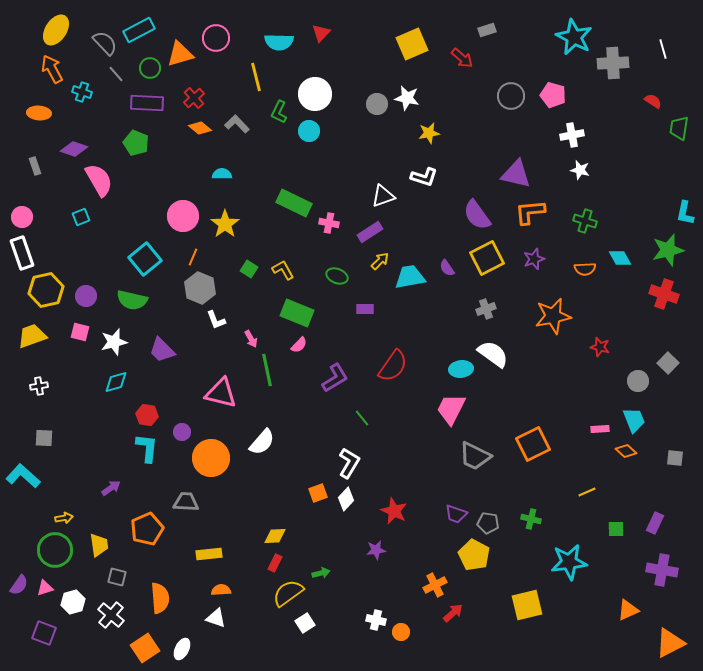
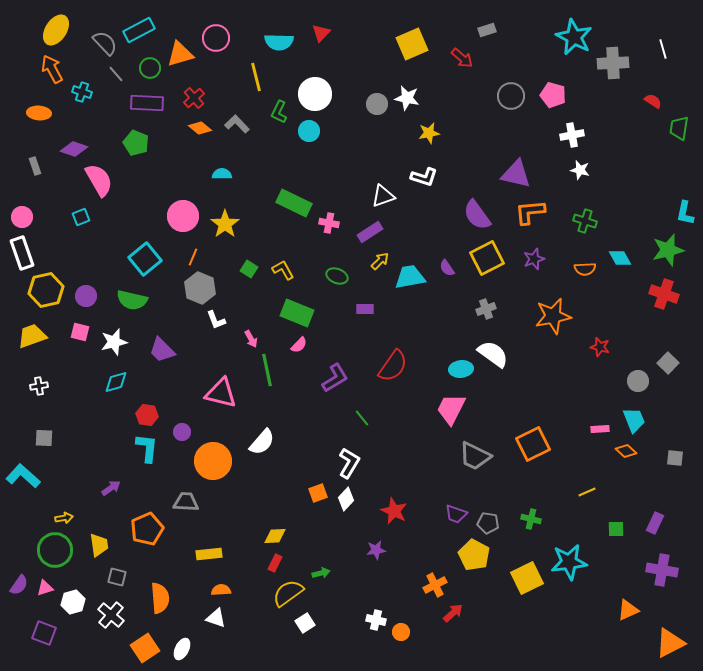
orange circle at (211, 458): moved 2 px right, 3 px down
yellow square at (527, 605): moved 27 px up; rotated 12 degrees counterclockwise
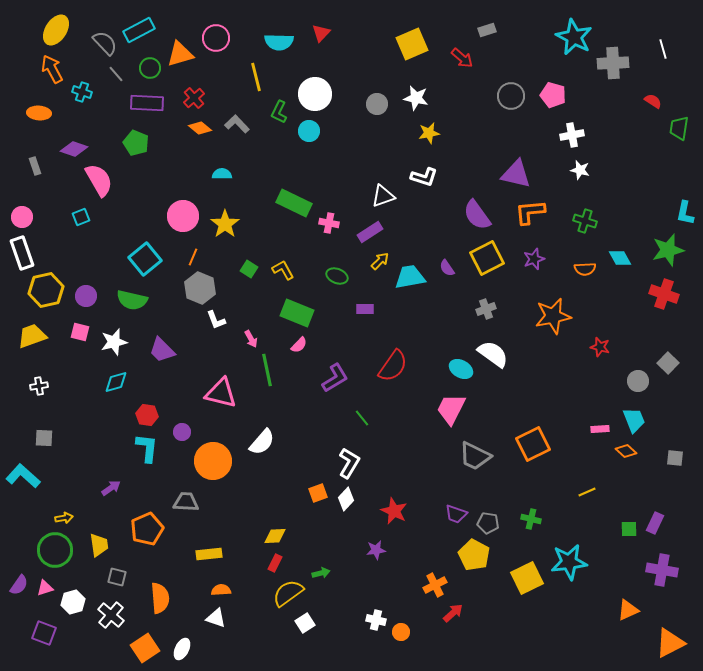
white star at (407, 98): moved 9 px right
cyan ellipse at (461, 369): rotated 35 degrees clockwise
green square at (616, 529): moved 13 px right
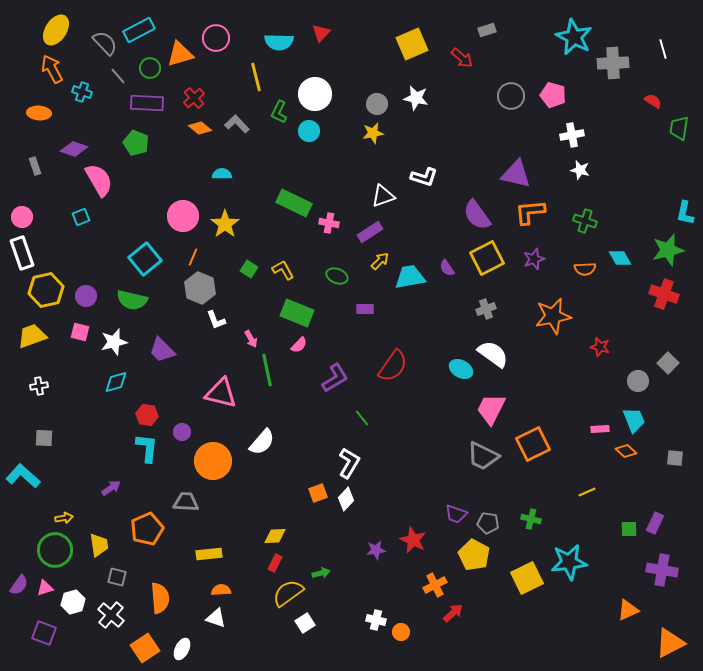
gray line at (116, 74): moved 2 px right, 2 px down
yellow star at (429, 133): moved 56 px left
pink trapezoid at (451, 409): moved 40 px right
gray trapezoid at (475, 456): moved 8 px right
red star at (394, 511): moved 19 px right, 29 px down
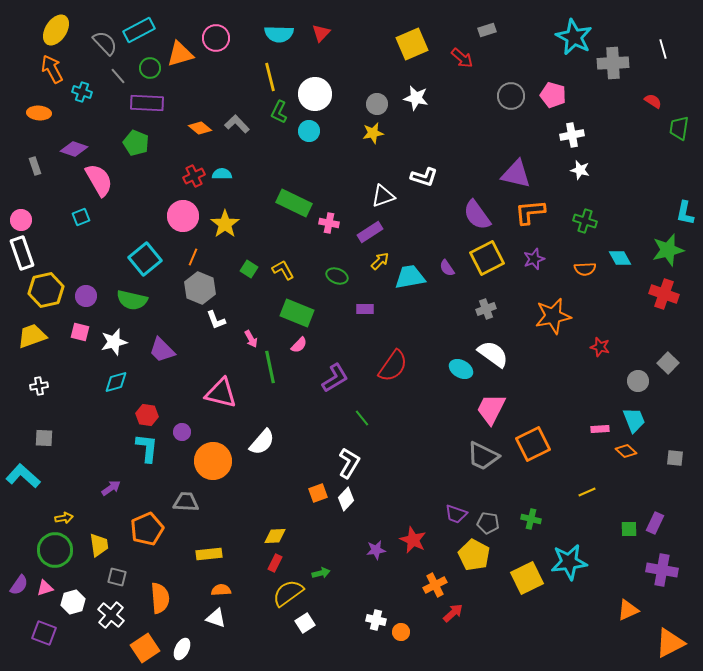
cyan semicircle at (279, 42): moved 8 px up
yellow line at (256, 77): moved 14 px right
red cross at (194, 98): moved 78 px down; rotated 15 degrees clockwise
pink circle at (22, 217): moved 1 px left, 3 px down
green line at (267, 370): moved 3 px right, 3 px up
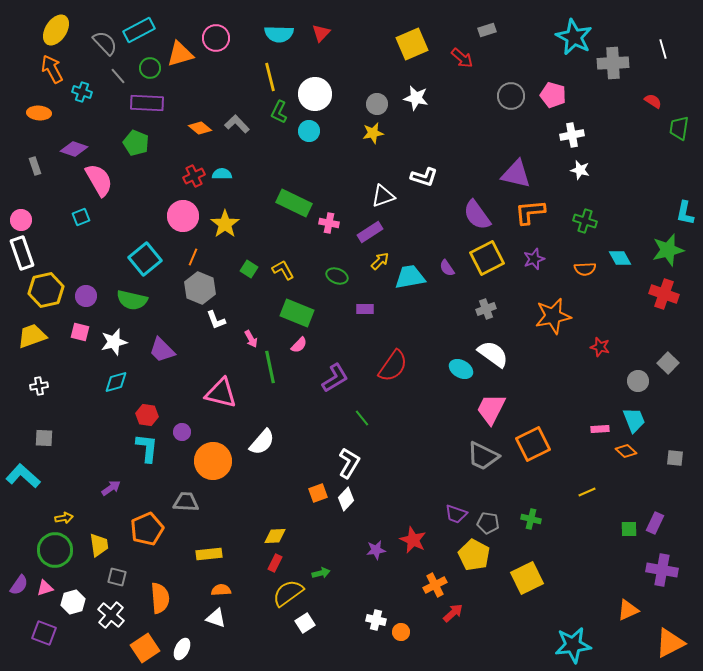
cyan star at (569, 562): moved 4 px right, 83 px down
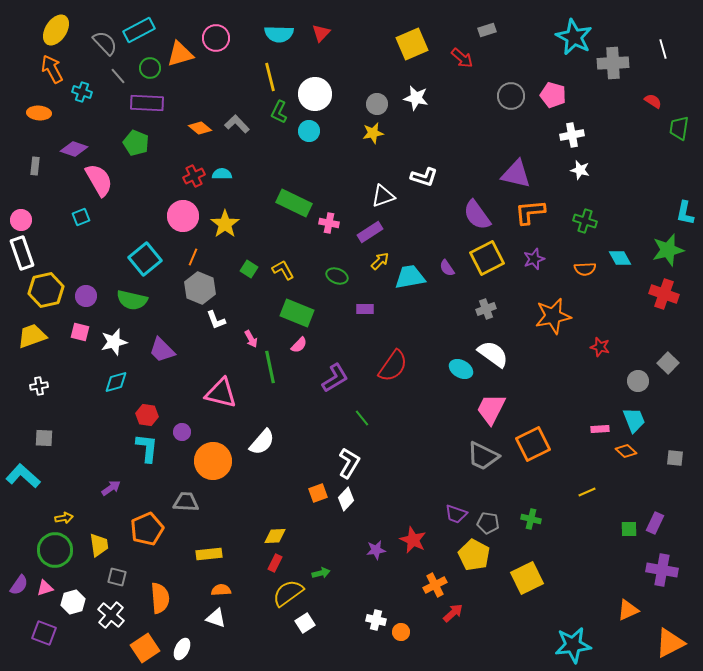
gray rectangle at (35, 166): rotated 24 degrees clockwise
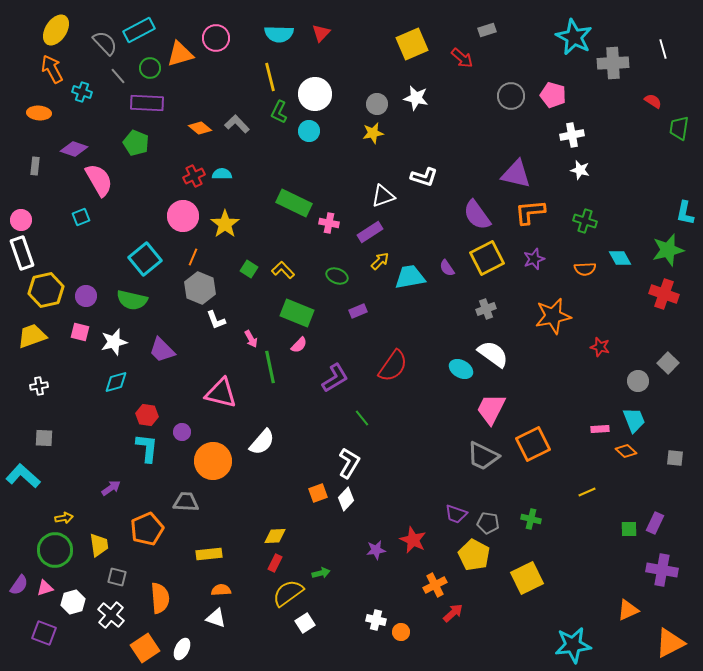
yellow L-shape at (283, 270): rotated 15 degrees counterclockwise
purple rectangle at (365, 309): moved 7 px left, 2 px down; rotated 24 degrees counterclockwise
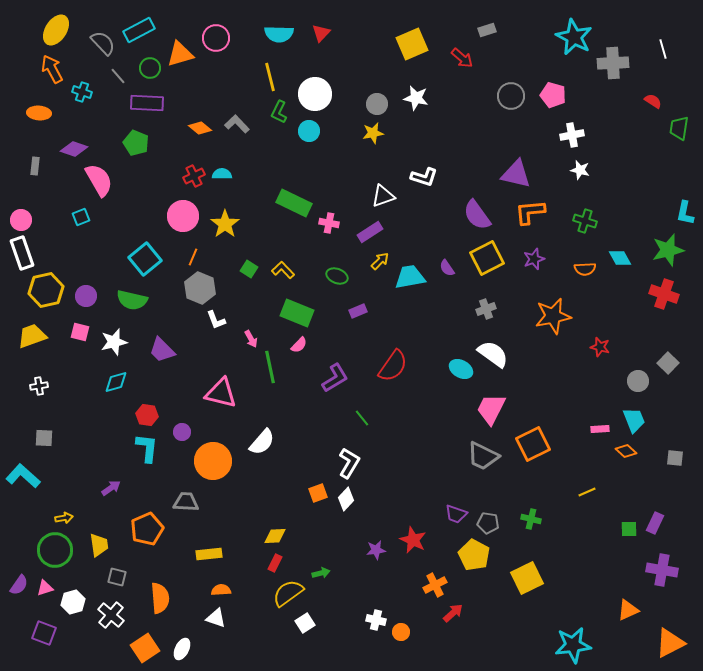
gray semicircle at (105, 43): moved 2 px left
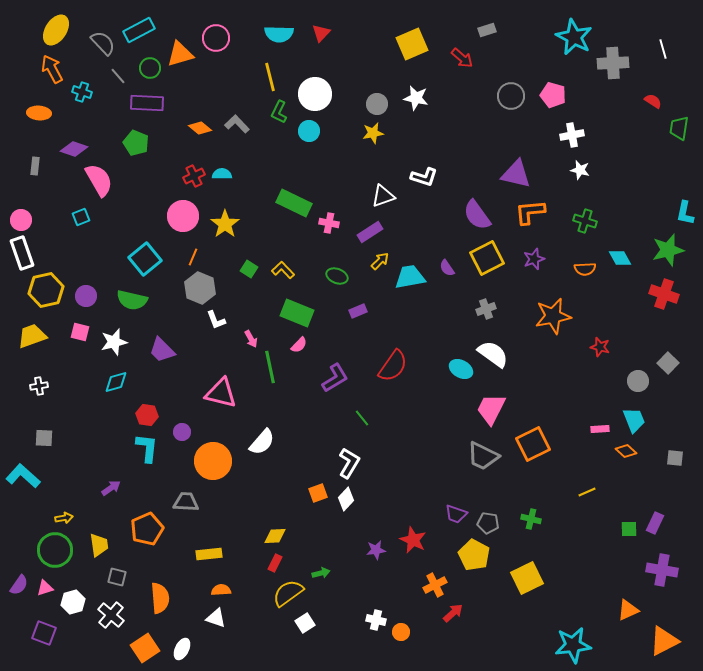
orange triangle at (670, 643): moved 6 px left, 2 px up
